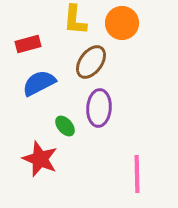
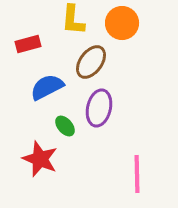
yellow L-shape: moved 2 px left
blue semicircle: moved 8 px right, 4 px down
purple ellipse: rotated 9 degrees clockwise
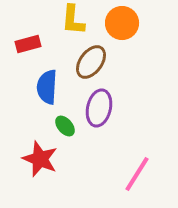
blue semicircle: rotated 60 degrees counterclockwise
pink line: rotated 33 degrees clockwise
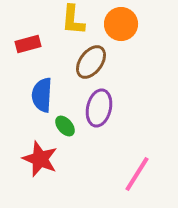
orange circle: moved 1 px left, 1 px down
blue semicircle: moved 5 px left, 8 px down
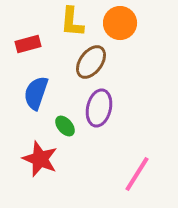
yellow L-shape: moved 1 px left, 2 px down
orange circle: moved 1 px left, 1 px up
blue semicircle: moved 6 px left, 2 px up; rotated 16 degrees clockwise
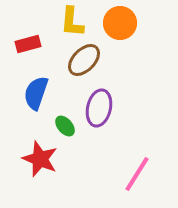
brown ellipse: moved 7 px left, 2 px up; rotated 8 degrees clockwise
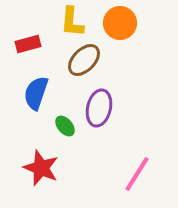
red star: moved 1 px right, 9 px down
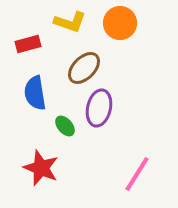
yellow L-shape: moved 2 px left; rotated 76 degrees counterclockwise
brown ellipse: moved 8 px down
blue semicircle: moved 1 px left; rotated 28 degrees counterclockwise
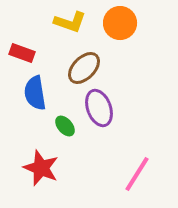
red rectangle: moved 6 px left, 9 px down; rotated 35 degrees clockwise
purple ellipse: rotated 33 degrees counterclockwise
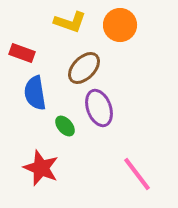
orange circle: moved 2 px down
pink line: rotated 69 degrees counterclockwise
